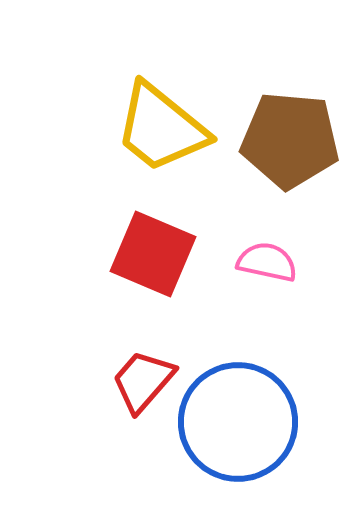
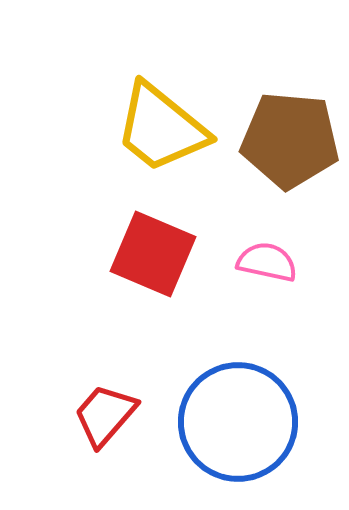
red trapezoid: moved 38 px left, 34 px down
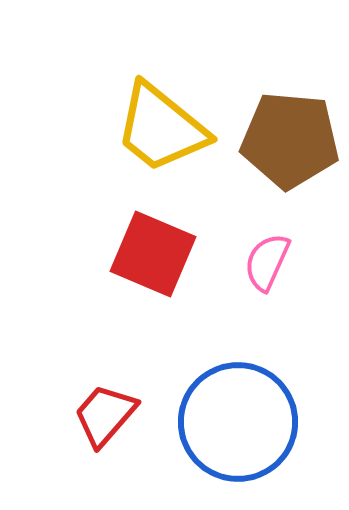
pink semicircle: rotated 78 degrees counterclockwise
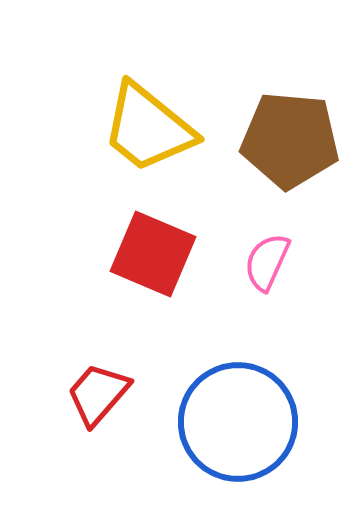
yellow trapezoid: moved 13 px left
red trapezoid: moved 7 px left, 21 px up
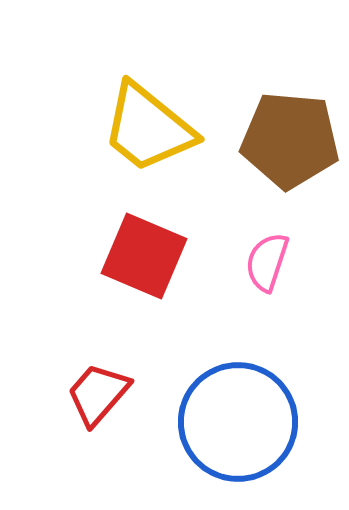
red square: moved 9 px left, 2 px down
pink semicircle: rotated 6 degrees counterclockwise
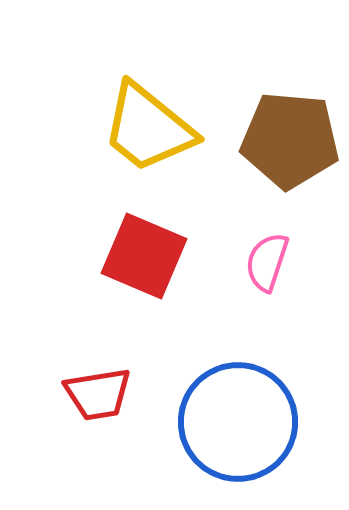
red trapezoid: rotated 140 degrees counterclockwise
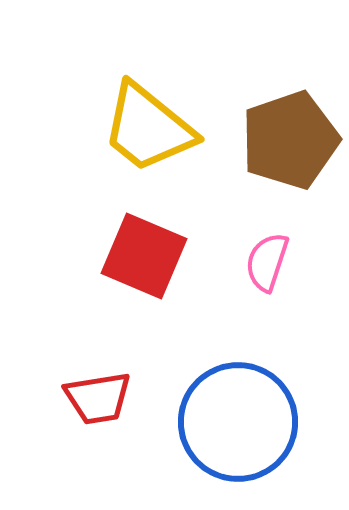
brown pentagon: rotated 24 degrees counterclockwise
red trapezoid: moved 4 px down
